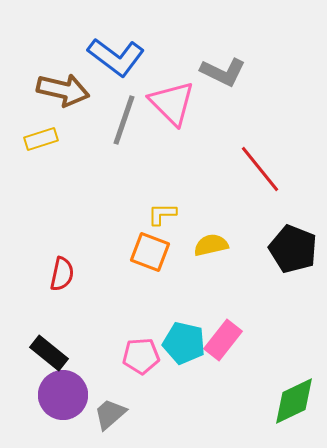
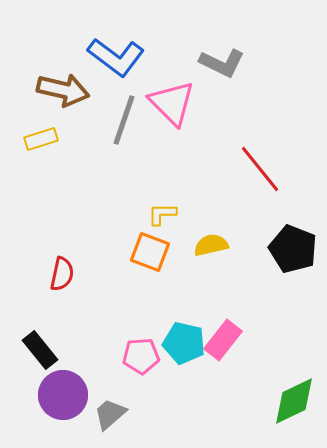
gray L-shape: moved 1 px left, 9 px up
black rectangle: moved 9 px left, 3 px up; rotated 12 degrees clockwise
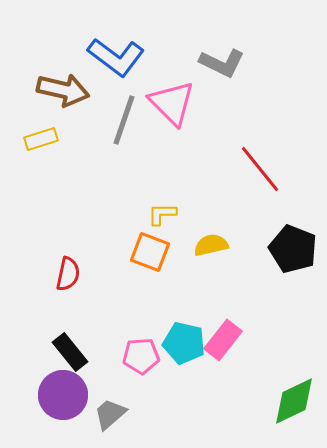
red semicircle: moved 6 px right
black rectangle: moved 30 px right, 2 px down
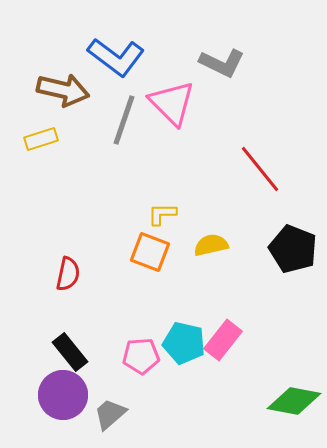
green diamond: rotated 36 degrees clockwise
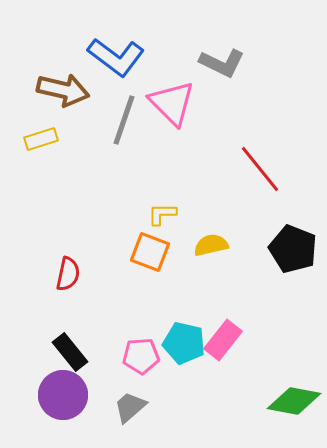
gray trapezoid: moved 20 px right, 7 px up
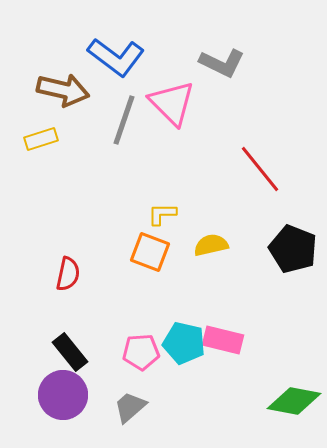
pink rectangle: rotated 66 degrees clockwise
pink pentagon: moved 4 px up
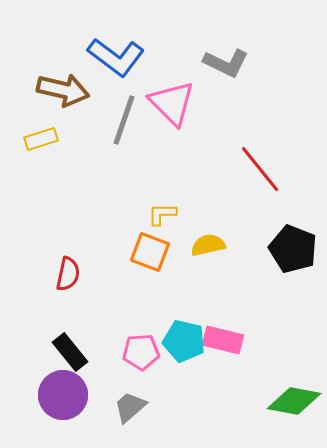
gray L-shape: moved 4 px right
yellow semicircle: moved 3 px left
cyan pentagon: moved 2 px up
